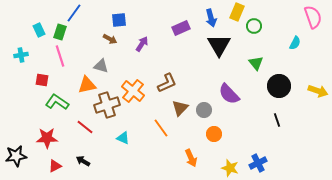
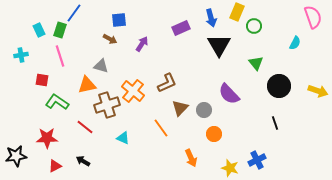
green rectangle: moved 2 px up
black line: moved 2 px left, 3 px down
blue cross: moved 1 px left, 3 px up
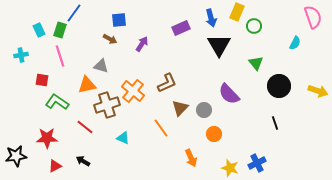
blue cross: moved 3 px down
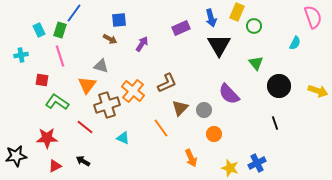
orange triangle: rotated 42 degrees counterclockwise
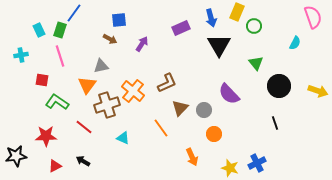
gray triangle: rotated 28 degrees counterclockwise
red line: moved 1 px left
red star: moved 1 px left, 2 px up
orange arrow: moved 1 px right, 1 px up
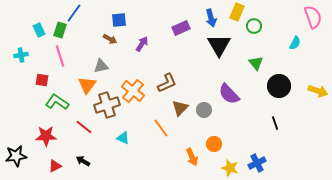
orange circle: moved 10 px down
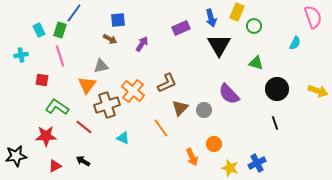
blue square: moved 1 px left
green triangle: rotated 35 degrees counterclockwise
black circle: moved 2 px left, 3 px down
green L-shape: moved 5 px down
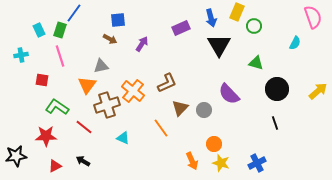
yellow arrow: rotated 60 degrees counterclockwise
orange arrow: moved 4 px down
yellow star: moved 9 px left, 5 px up
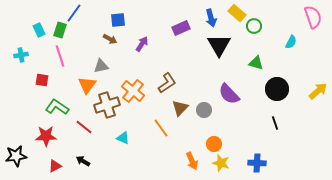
yellow rectangle: moved 1 px down; rotated 72 degrees counterclockwise
cyan semicircle: moved 4 px left, 1 px up
brown L-shape: rotated 10 degrees counterclockwise
blue cross: rotated 30 degrees clockwise
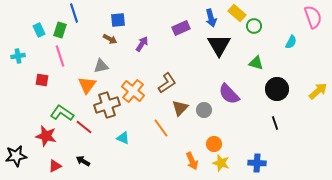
blue line: rotated 54 degrees counterclockwise
cyan cross: moved 3 px left, 1 px down
green L-shape: moved 5 px right, 6 px down
red star: rotated 15 degrees clockwise
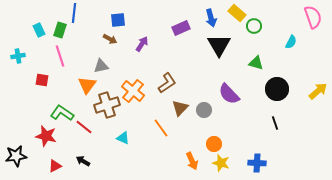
blue line: rotated 24 degrees clockwise
